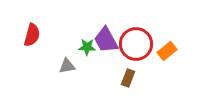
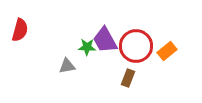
red semicircle: moved 12 px left, 5 px up
purple trapezoid: moved 1 px left
red circle: moved 2 px down
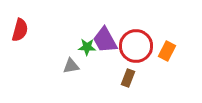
orange rectangle: rotated 24 degrees counterclockwise
gray triangle: moved 4 px right
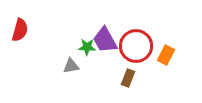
orange rectangle: moved 1 px left, 4 px down
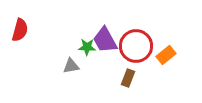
orange rectangle: rotated 24 degrees clockwise
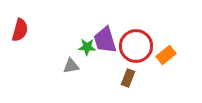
purple trapezoid: rotated 12 degrees clockwise
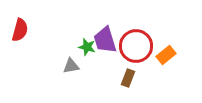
green star: rotated 12 degrees clockwise
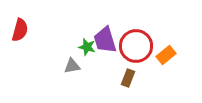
gray triangle: moved 1 px right
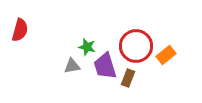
purple trapezoid: moved 26 px down
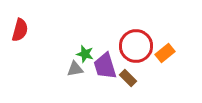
green star: moved 2 px left, 7 px down
orange rectangle: moved 1 px left, 2 px up
gray triangle: moved 3 px right, 3 px down
brown rectangle: rotated 66 degrees counterclockwise
